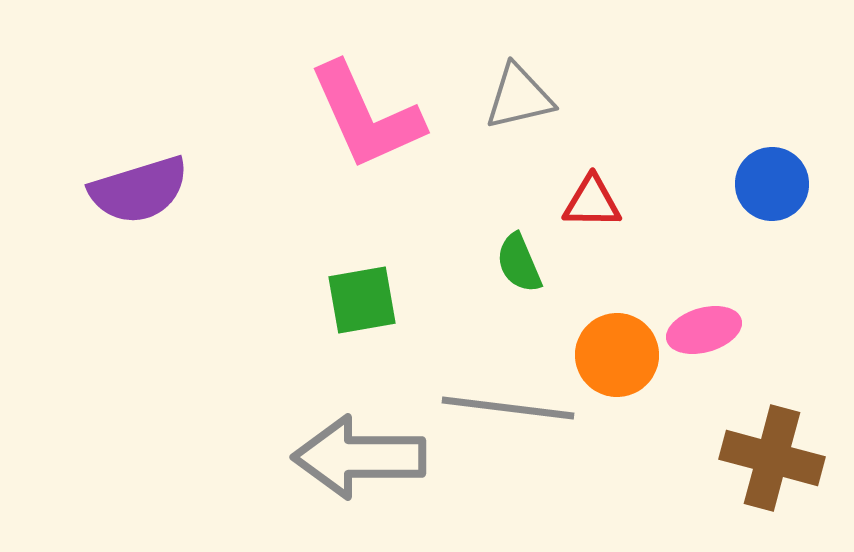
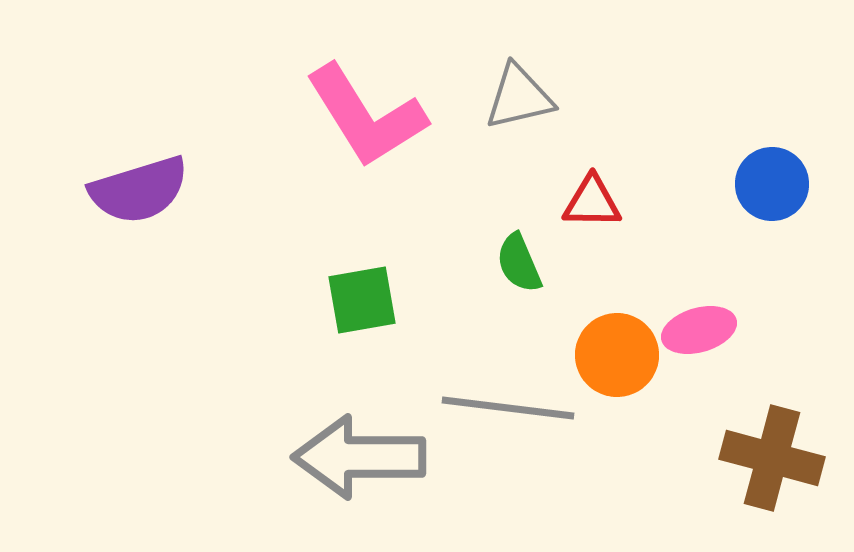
pink L-shape: rotated 8 degrees counterclockwise
pink ellipse: moved 5 px left
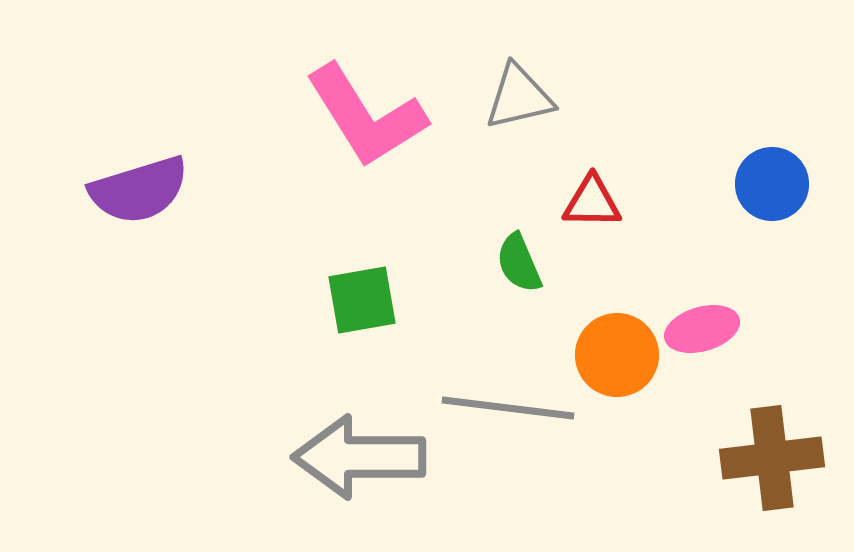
pink ellipse: moved 3 px right, 1 px up
brown cross: rotated 22 degrees counterclockwise
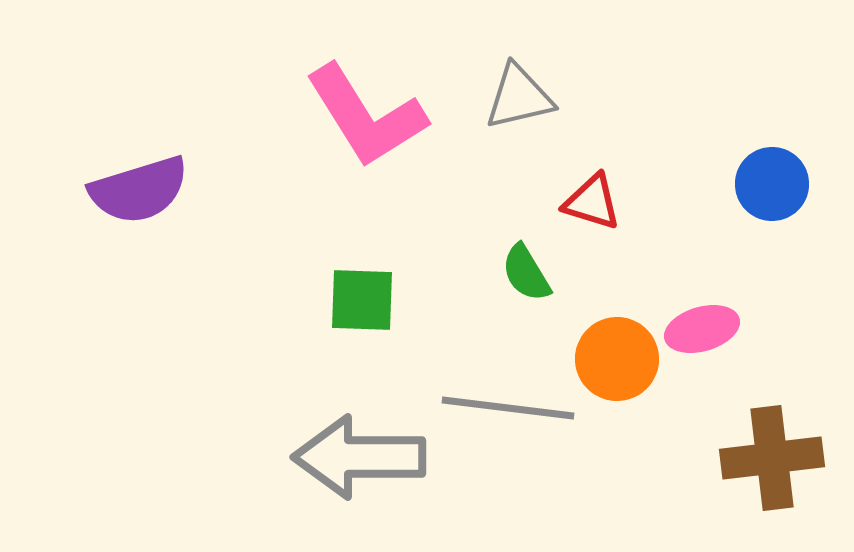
red triangle: rotated 16 degrees clockwise
green semicircle: moved 7 px right, 10 px down; rotated 8 degrees counterclockwise
green square: rotated 12 degrees clockwise
orange circle: moved 4 px down
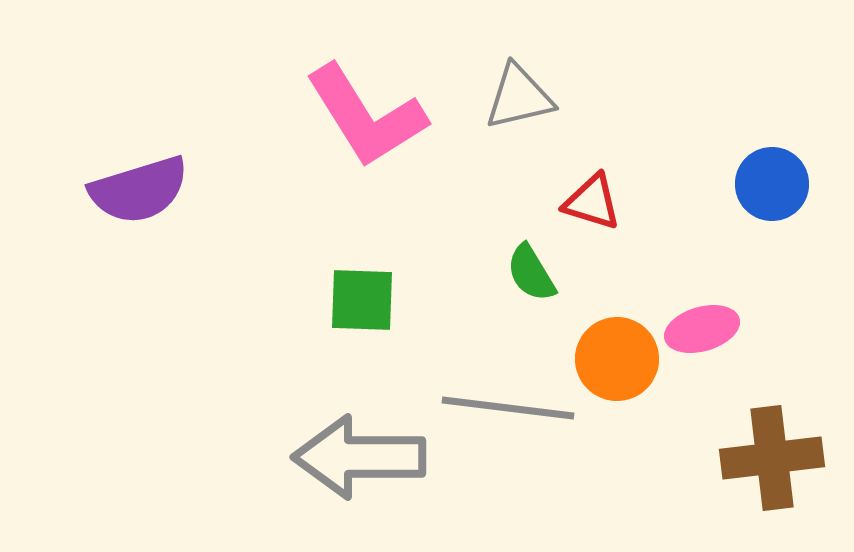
green semicircle: moved 5 px right
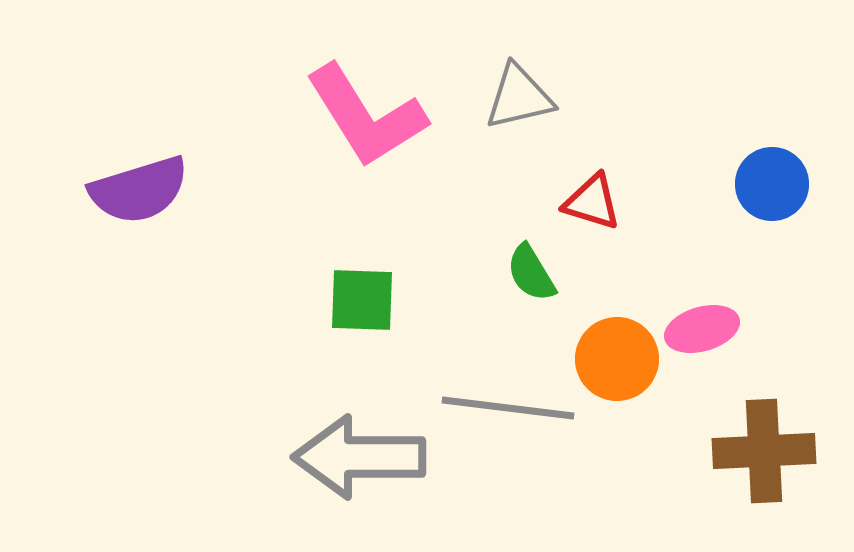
brown cross: moved 8 px left, 7 px up; rotated 4 degrees clockwise
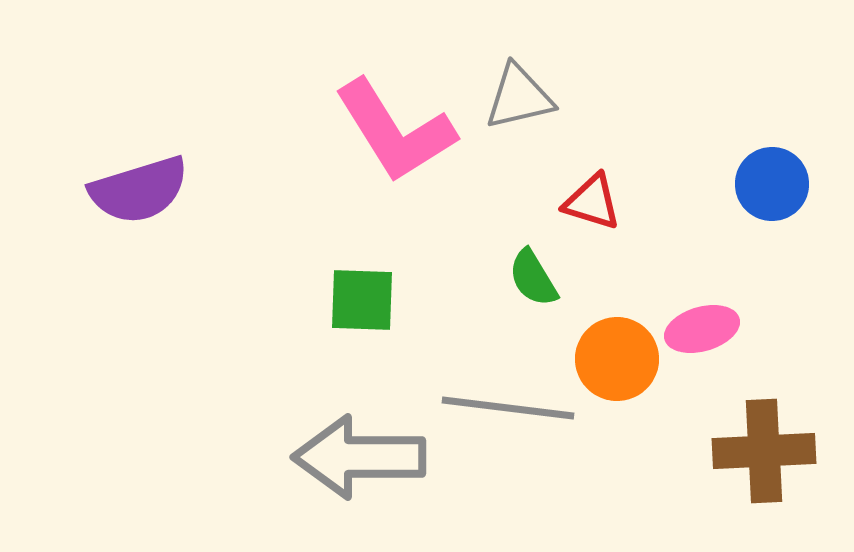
pink L-shape: moved 29 px right, 15 px down
green semicircle: moved 2 px right, 5 px down
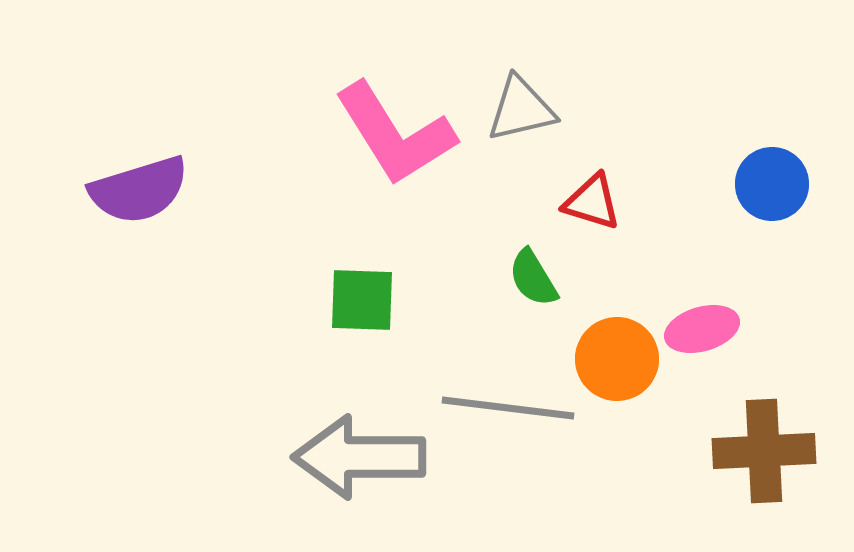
gray triangle: moved 2 px right, 12 px down
pink L-shape: moved 3 px down
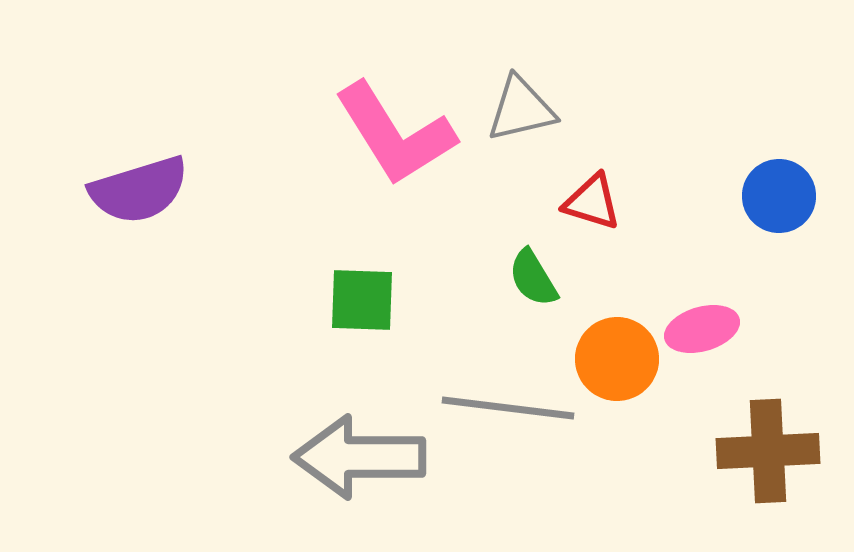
blue circle: moved 7 px right, 12 px down
brown cross: moved 4 px right
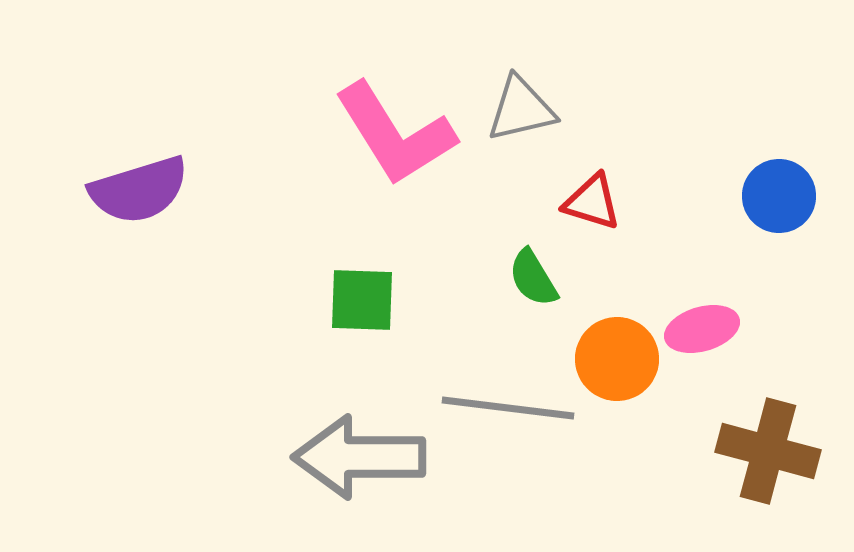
brown cross: rotated 18 degrees clockwise
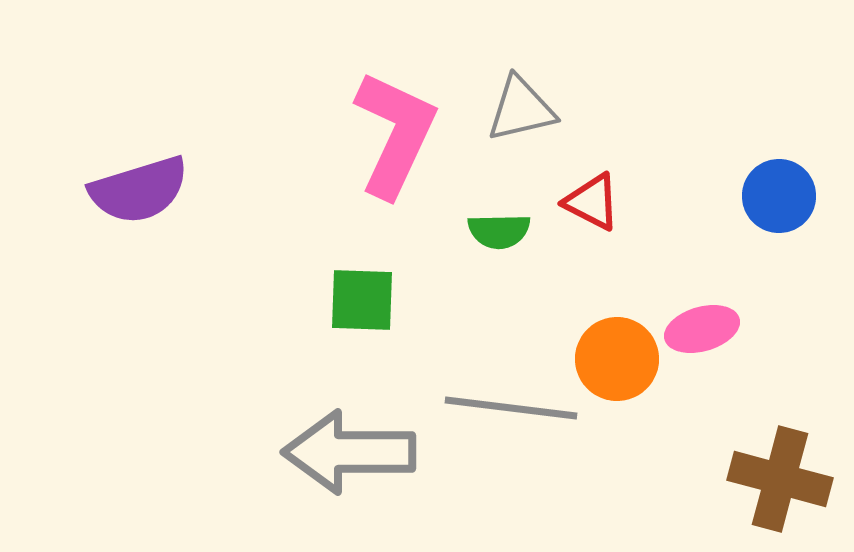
pink L-shape: rotated 123 degrees counterclockwise
red triangle: rotated 10 degrees clockwise
green semicircle: moved 34 px left, 47 px up; rotated 60 degrees counterclockwise
gray line: moved 3 px right
brown cross: moved 12 px right, 28 px down
gray arrow: moved 10 px left, 5 px up
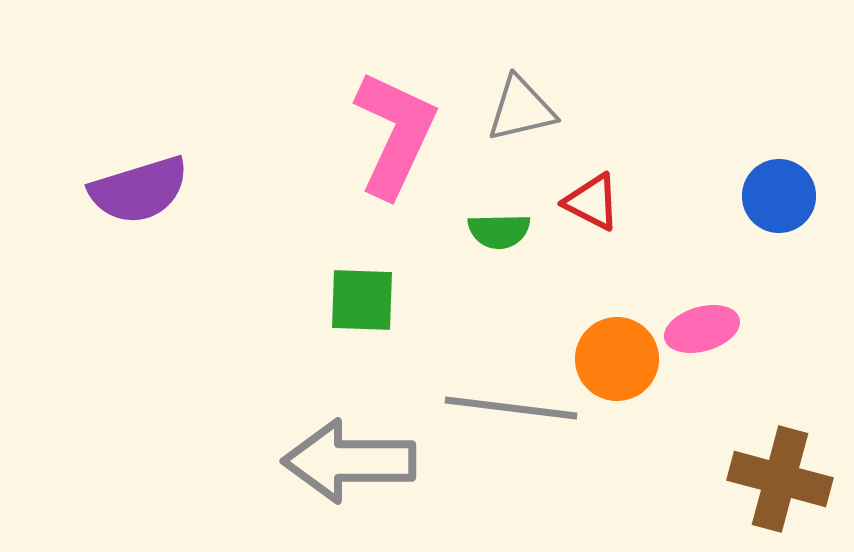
gray arrow: moved 9 px down
